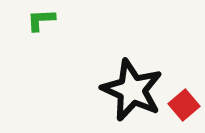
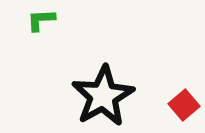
black star: moved 29 px left, 6 px down; rotated 18 degrees clockwise
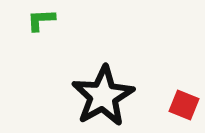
red square: rotated 28 degrees counterclockwise
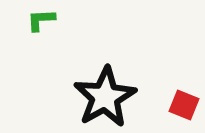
black star: moved 2 px right, 1 px down
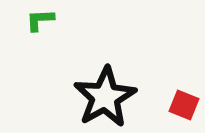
green L-shape: moved 1 px left
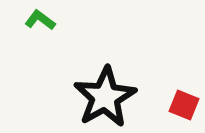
green L-shape: rotated 40 degrees clockwise
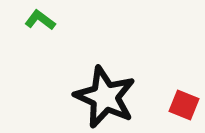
black star: rotated 18 degrees counterclockwise
